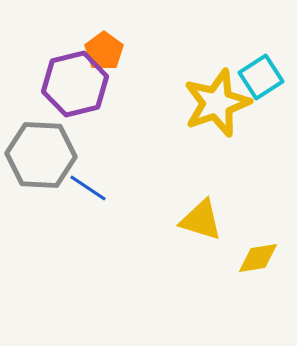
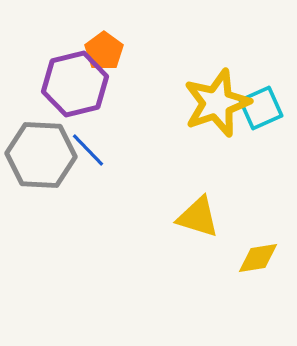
cyan square: moved 31 px down; rotated 9 degrees clockwise
blue line: moved 38 px up; rotated 12 degrees clockwise
yellow triangle: moved 3 px left, 3 px up
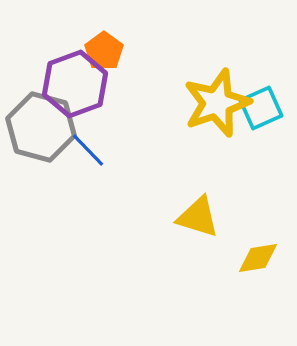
purple hexagon: rotated 6 degrees counterclockwise
gray hexagon: moved 28 px up; rotated 12 degrees clockwise
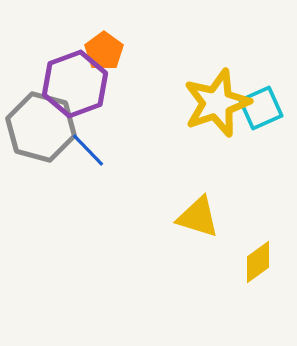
yellow diamond: moved 4 px down; rotated 27 degrees counterclockwise
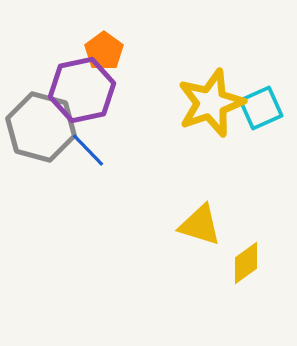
purple hexagon: moved 7 px right, 6 px down; rotated 8 degrees clockwise
yellow star: moved 6 px left
yellow triangle: moved 2 px right, 8 px down
yellow diamond: moved 12 px left, 1 px down
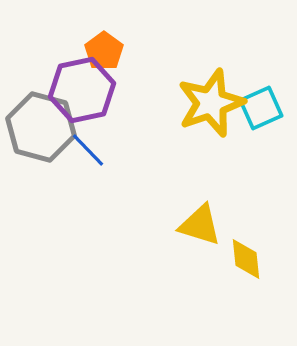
yellow diamond: moved 4 px up; rotated 60 degrees counterclockwise
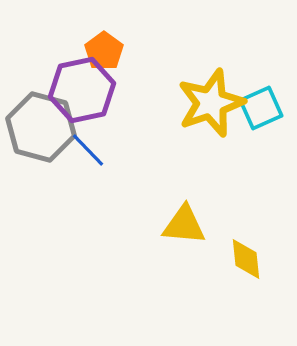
yellow triangle: moved 16 px left; rotated 12 degrees counterclockwise
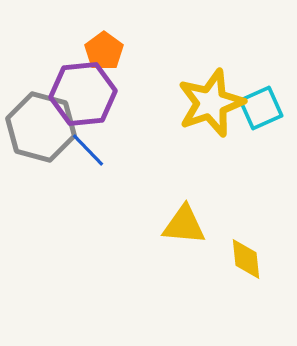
purple hexagon: moved 1 px right, 4 px down; rotated 6 degrees clockwise
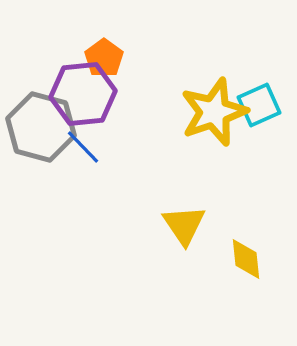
orange pentagon: moved 7 px down
yellow star: moved 3 px right, 9 px down
cyan square: moved 2 px left, 3 px up
blue line: moved 5 px left, 3 px up
yellow triangle: rotated 51 degrees clockwise
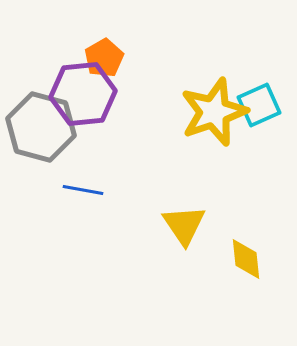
orange pentagon: rotated 6 degrees clockwise
blue line: moved 43 px down; rotated 36 degrees counterclockwise
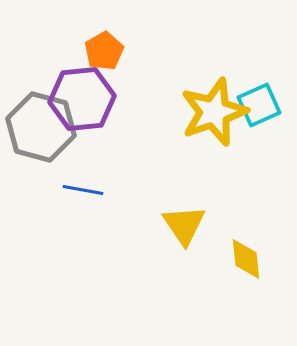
orange pentagon: moved 7 px up
purple hexagon: moved 1 px left, 5 px down
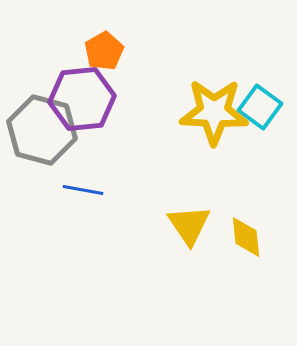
cyan square: moved 1 px right, 2 px down; rotated 30 degrees counterclockwise
yellow star: rotated 22 degrees clockwise
gray hexagon: moved 1 px right, 3 px down
yellow triangle: moved 5 px right
yellow diamond: moved 22 px up
